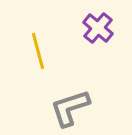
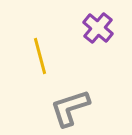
yellow line: moved 2 px right, 5 px down
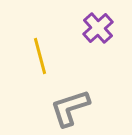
purple cross: rotated 8 degrees clockwise
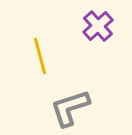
purple cross: moved 2 px up
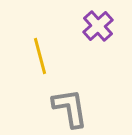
gray L-shape: rotated 99 degrees clockwise
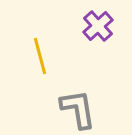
gray L-shape: moved 8 px right, 1 px down
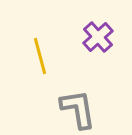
purple cross: moved 11 px down
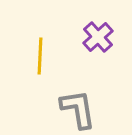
yellow line: rotated 18 degrees clockwise
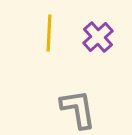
yellow line: moved 9 px right, 23 px up
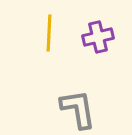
purple cross: rotated 28 degrees clockwise
